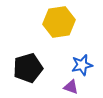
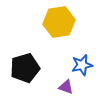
black pentagon: moved 3 px left
purple triangle: moved 5 px left
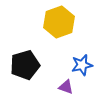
yellow hexagon: rotated 12 degrees counterclockwise
black pentagon: moved 3 px up
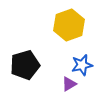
yellow hexagon: moved 10 px right, 3 px down
purple triangle: moved 3 px right, 3 px up; rotated 49 degrees counterclockwise
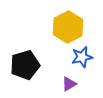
yellow hexagon: moved 1 px left, 2 px down; rotated 8 degrees counterclockwise
blue star: moved 8 px up
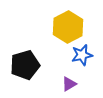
blue star: moved 2 px up
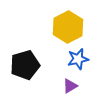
blue star: moved 4 px left, 4 px down
purple triangle: moved 1 px right, 2 px down
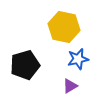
yellow hexagon: moved 4 px left; rotated 20 degrees counterclockwise
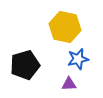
yellow hexagon: moved 1 px right
purple triangle: moved 1 px left, 2 px up; rotated 28 degrees clockwise
